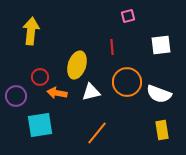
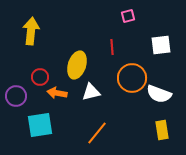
orange circle: moved 5 px right, 4 px up
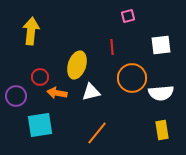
white semicircle: moved 2 px right, 1 px up; rotated 25 degrees counterclockwise
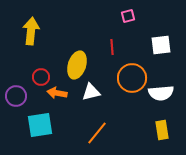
red circle: moved 1 px right
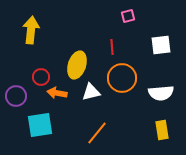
yellow arrow: moved 1 px up
orange circle: moved 10 px left
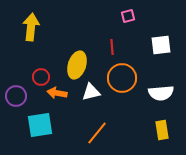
yellow arrow: moved 3 px up
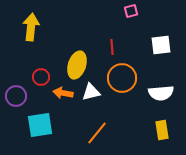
pink square: moved 3 px right, 5 px up
orange arrow: moved 6 px right
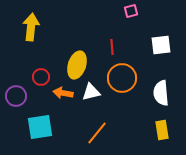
white semicircle: rotated 90 degrees clockwise
cyan square: moved 2 px down
